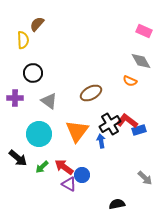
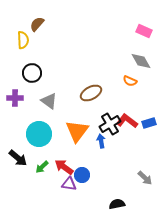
black circle: moved 1 px left
blue rectangle: moved 10 px right, 7 px up
purple triangle: rotated 21 degrees counterclockwise
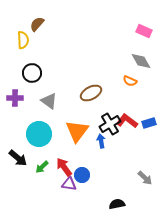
red arrow: rotated 18 degrees clockwise
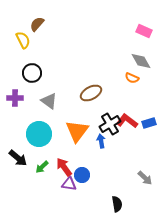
yellow semicircle: rotated 24 degrees counterclockwise
orange semicircle: moved 2 px right, 3 px up
black semicircle: rotated 91 degrees clockwise
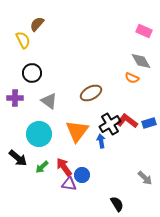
black semicircle: rotated 21 degrees counterclockwise
